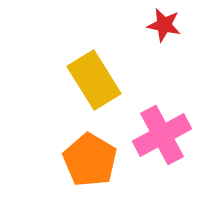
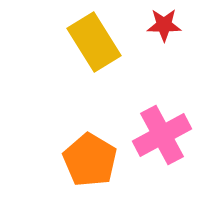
red star: rotated 12 degrees counterclockwise
yellow rectangle: moved 38 px up
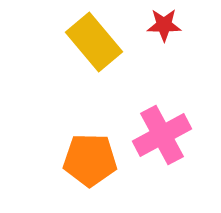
yellow rectangle: rotated 8 degrees counterclockwise
orange pentagon: rotated 30 degrees counterclockwise
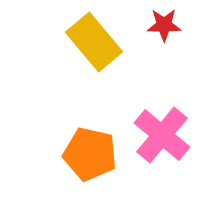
pink cross: rotated 22 degrees counterclockwise
orange pentagon: moved 6 px up; rotated 12 degrees clockwise
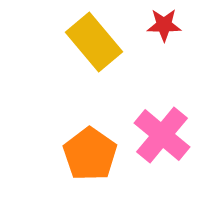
orange pentagon: rotated 22 degrees clockwise
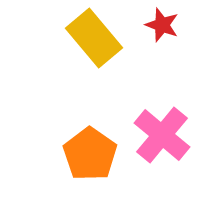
red star: moved 2 px left; rotated 20 degrees clockwise
yellow rectangle: moved 4 px up
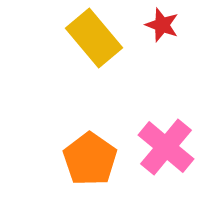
pink cross: moved 4 px right, 12 px down
orange pentagon: moved 5 px down
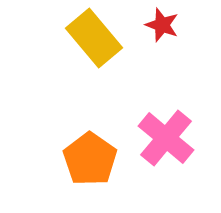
pink cross: moved 9 px up
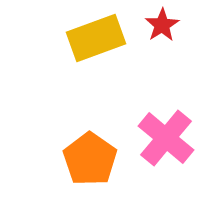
red star: rotated 20 degrees clockwise
yellow rectangle: moved 2 px right; rotated 70 degrees counterclockwise
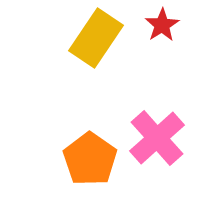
yellow rectangle: rotated 36 degrees counterclockwise
pink cross: moved 9 px left; rotated 8 degrees clockwise
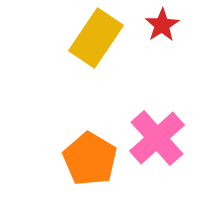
orange pentagon: rotated 4 degrees counterclockwise
